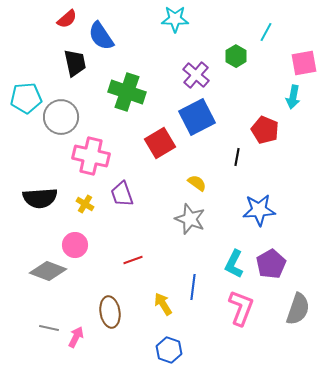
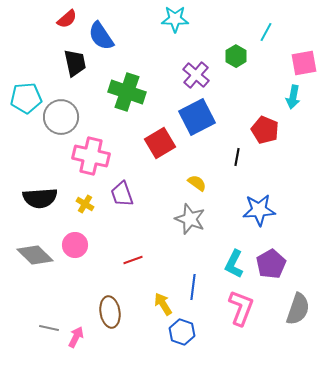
gray diamond: moved 13 px left, 16 px up; rotated 24 degrees clockwise
blue hexagon: moved 13 px right, 18 px up
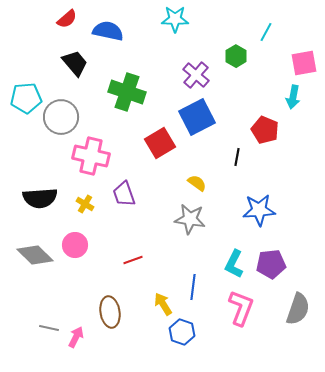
blue semicircle: moved 7 px right, 5 px up; rotated 136 degrees clockwise
black trapezoid: rotated 28 degrees counterclockwise
purple trapezoid: moved 2 px right
gray star: rotated 12 degrees counterclockwise
purple pentagon: rotated 24 degrees clockwise
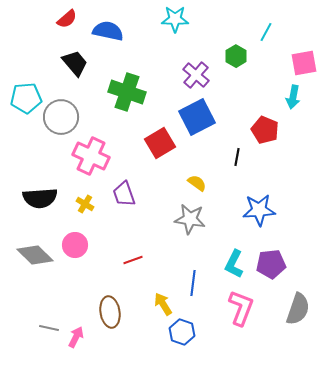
pink cross: rotated 12 degrees clockwise
blue line: moved 4 px up
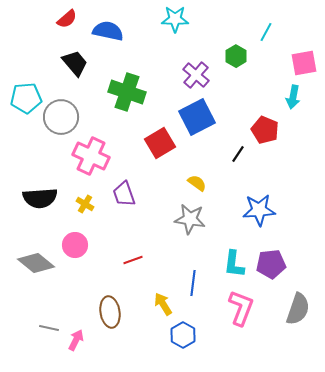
black line: moved 1 px right, 3 px up; rotated 24 degrees clockwise
gray diamond: moved 1 px right, 8 px down; rotated 6 degrees counterclockwise
cyan L-shape: rotated 20 degrees counterclockwise
blue hexagon: moved 1 px right, 3 px down; rotated 10 degrees clockwise
pink arrow: moved 3 px down
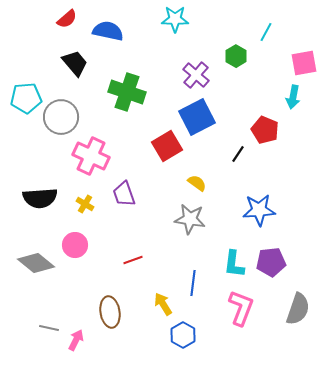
red square: moved 7 px right, 3 px down
purple pentagon: moved 2 px up
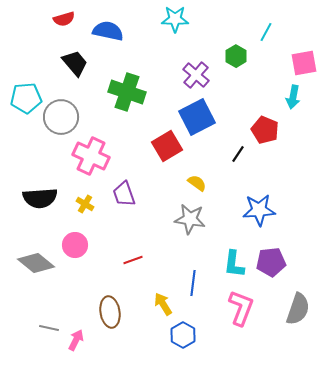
red semicircle: moved 3 px left; rotated 25 degrees clockwise
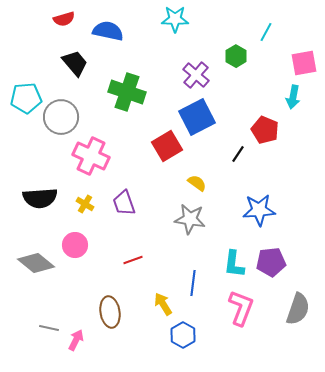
purple trapezoid: moved 9 px down
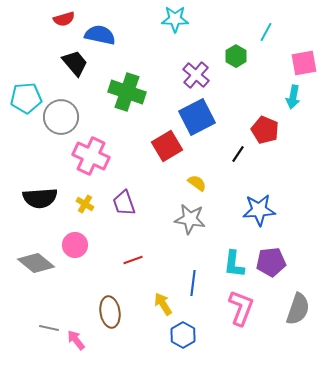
blue semicircle: moved 8 px left, 4 px down
pink arrow: rotated 65 degrees counterclockwise
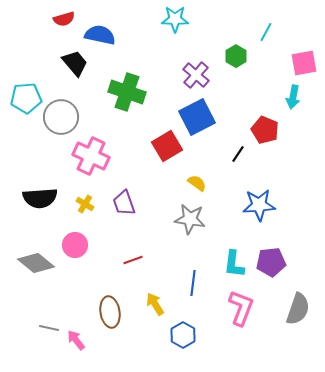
blue star: moved 5 px up
yellow arrow: moved 8 px left
